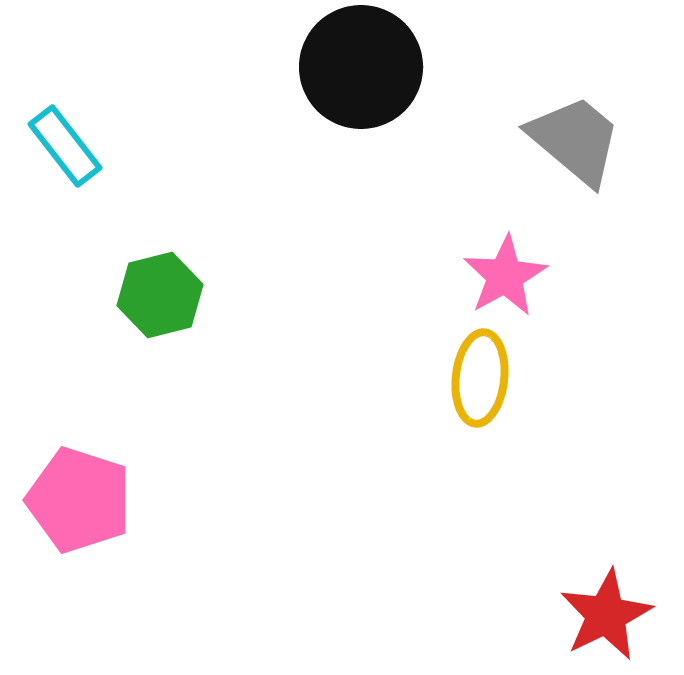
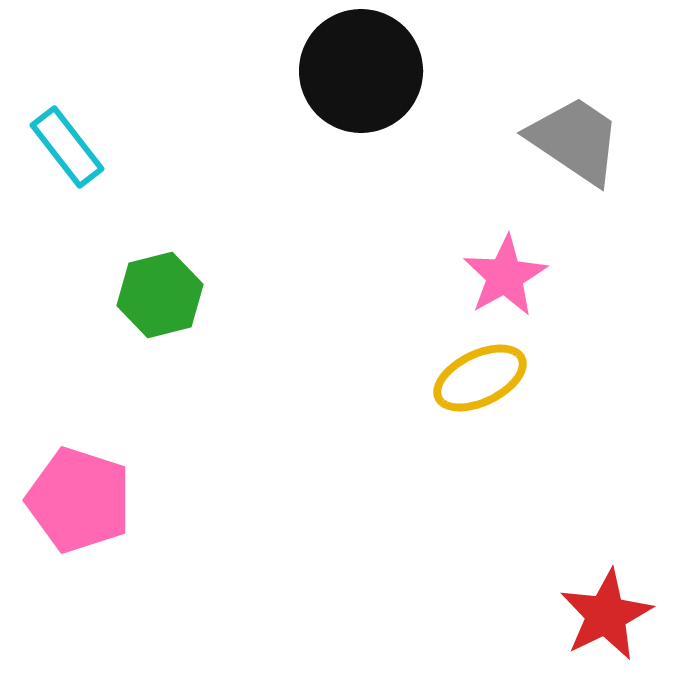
black circle: moved 4 px down
gray trapezoid: rotated 6 degrees counterclockwise
cyan rectangle: moved 2 px right, 1 px down
yellow ellipse: rotated 58 degrees clockwise
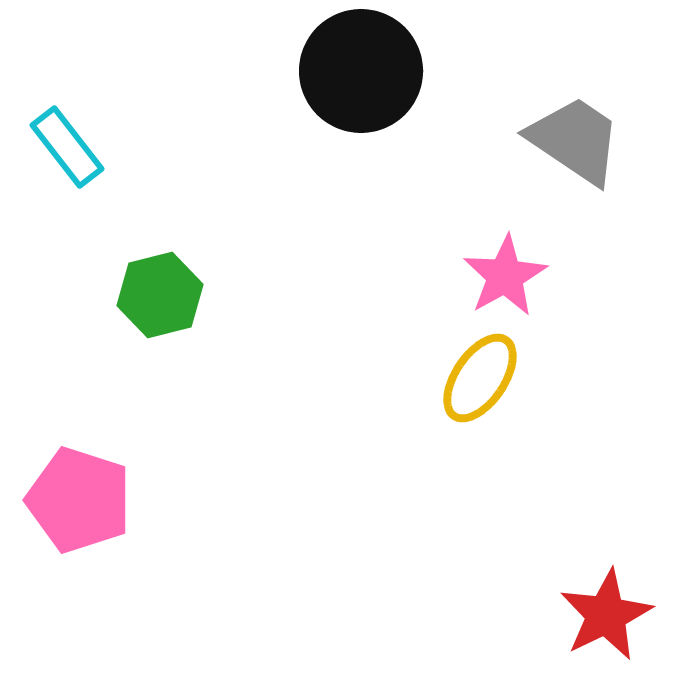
yellow ellipse: rotated 30 degrees counterclockwise
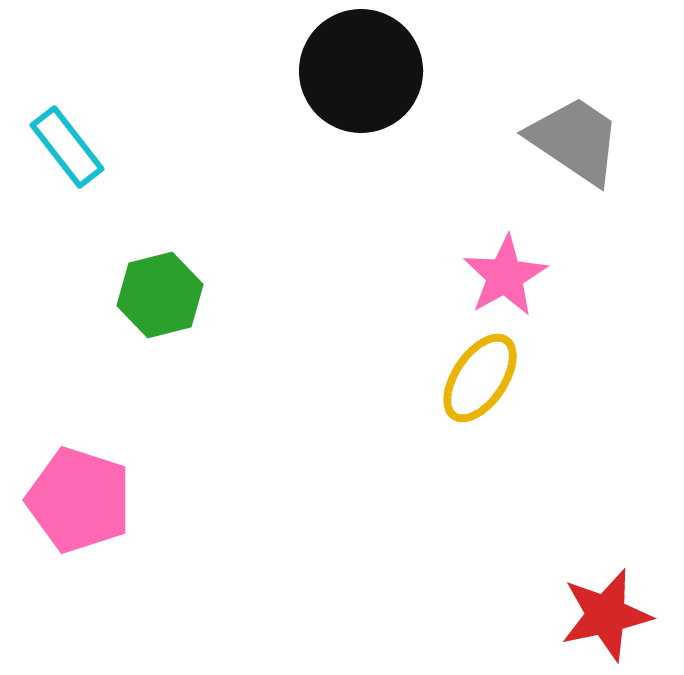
red star: rotated 14 degrees clockwise
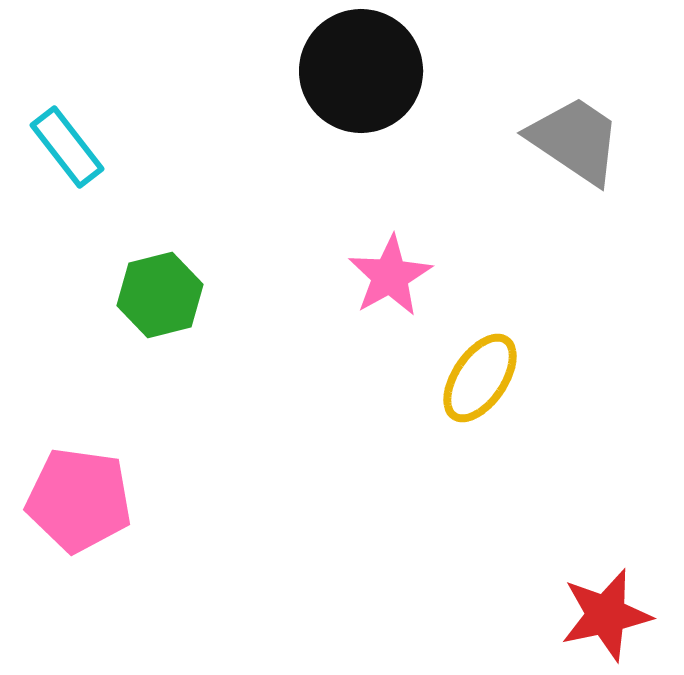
pink star: moved 115 px left
pink pentagon: rotated 10 degrees counterclockwise
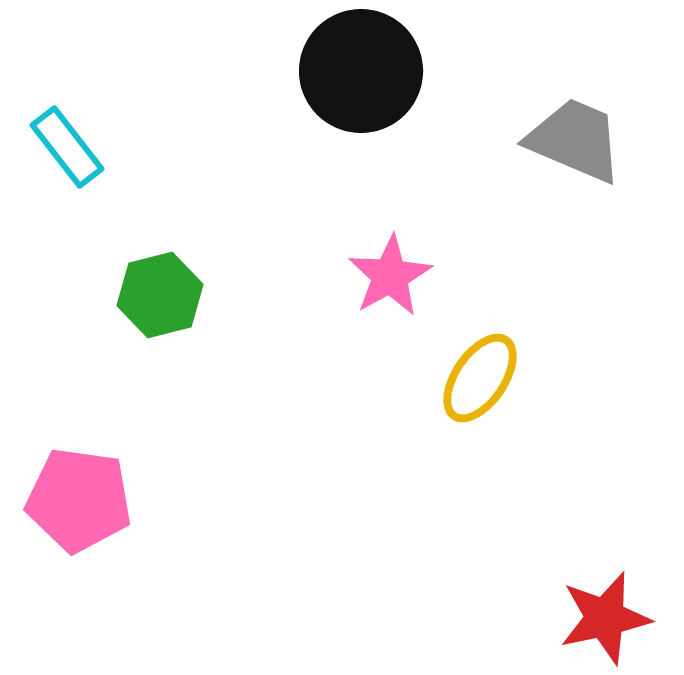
gray trapezoid: rotated 11 degrees counterclockwise
red star: moved 1 px left, 3 px down
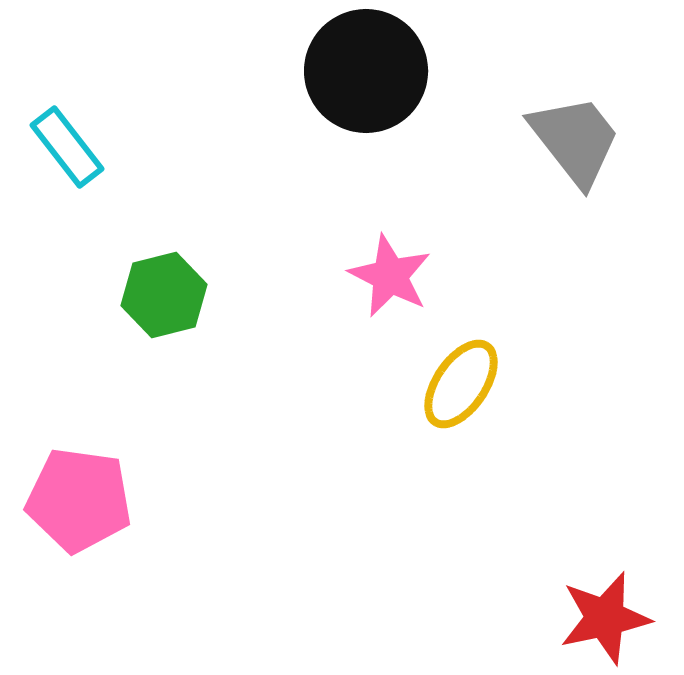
black circle: moved 5 px right
gray trapezoid: rotated 29 degrees clockwise
pink star: rotated 16 degrees counterclockwise
green hexagon: moved 4 px right
yellow ellipse: moved 19 px left, 6 px down
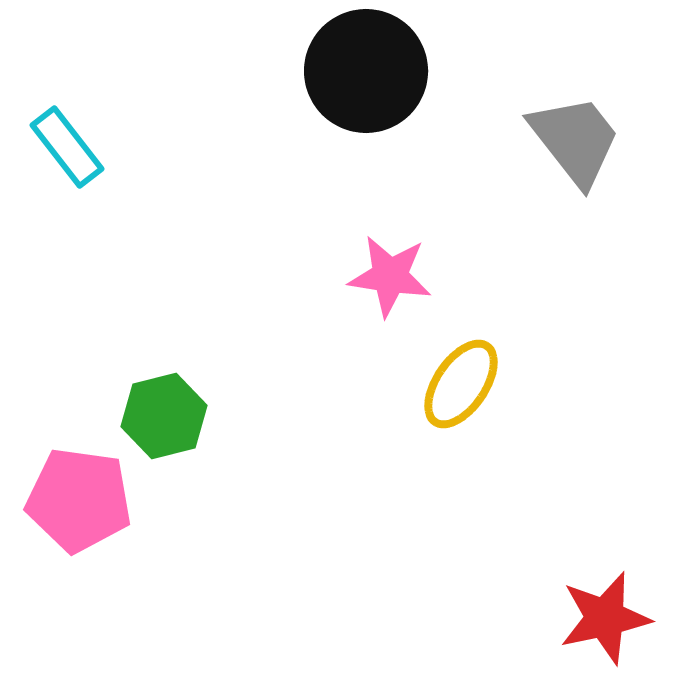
pink star: rotated 18 degrees counterclockwise
green hexagon: moved 121 px down
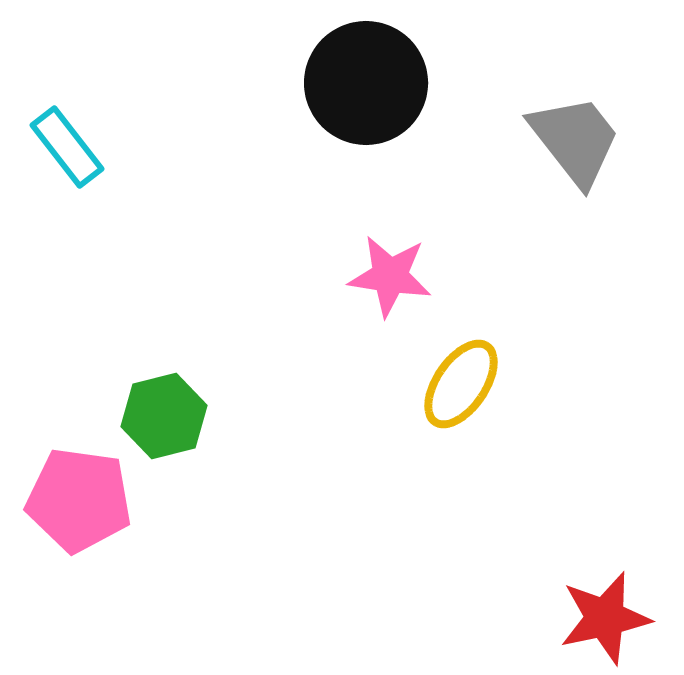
black circle: moved 12 px down
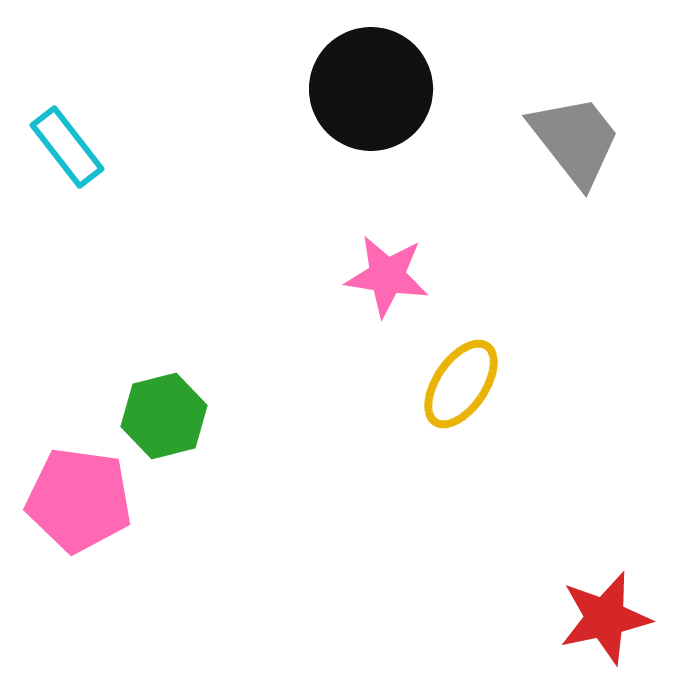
black circle: moved 5 px right, 6 px down
pink star: moved 3 px left
